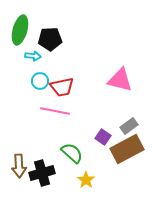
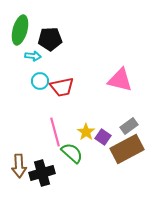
pink line: moved 21 px down; rotated 64 degrees clockwise
yellow star: moved 48 px up
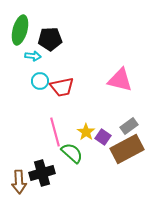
brown arrow: moved 16 px down
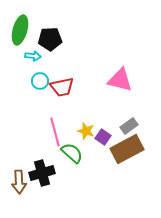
yellow star: moved 1 px up; rotated 18 degrees counterclockwise
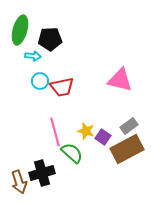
brown arrow: rotated 15 degrees counterclockwise
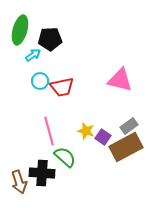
cyan arrow: moved 1 px up; rotated 42 degrees counterclockwise
pink line: moved 6 px left, 1 px up
brown rectangle: moved 1 px left, 2 px up
green semicircle: moved 7 px left, 4 px down
black cross: rotated 20 degrees clockwise
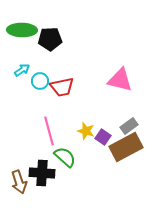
green ellipse: moved 2 px right; rotated 76 degrees clockwise
cyan arrow: moved 11 px left, 15 px down
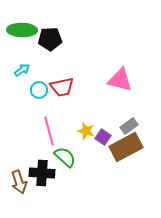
cyan circle: moved 1 px left, 9 px down
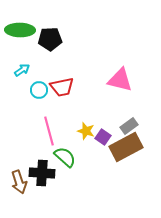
green ellipse: moved 2 px left
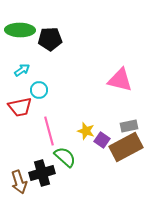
red trapezoid: moved 42 px left, 20 px down
gray rectangle: rotated 24 degrees clockwise
purple square: moved 1 px left, 3 px down
black cross: rotated 20 degrees counterclockwise
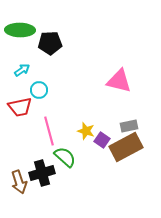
black pentagon: moved 4 px down
pink triangle: moved 1 px left, 1 px down
